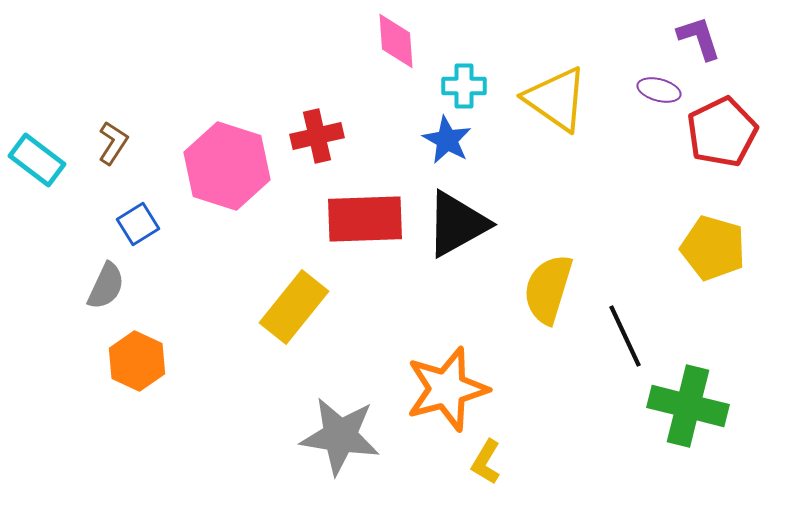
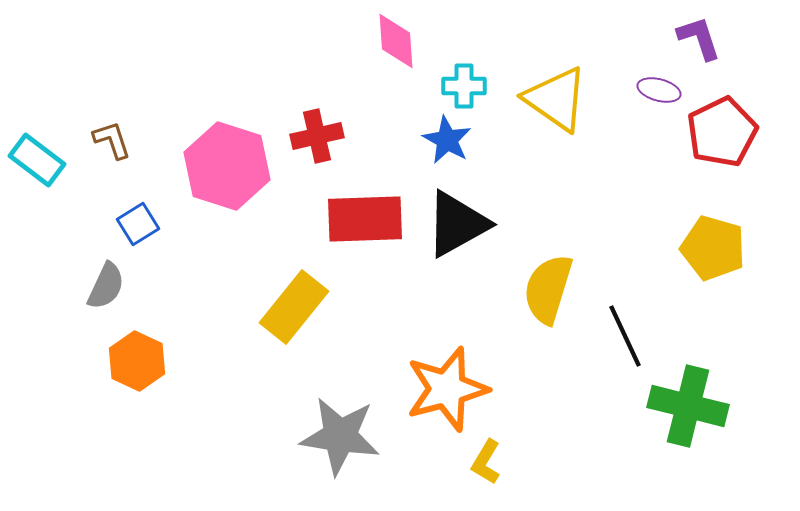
brown L-shape: moved 1 px left, 3 px up; rotated 51 degrees counterclockwise
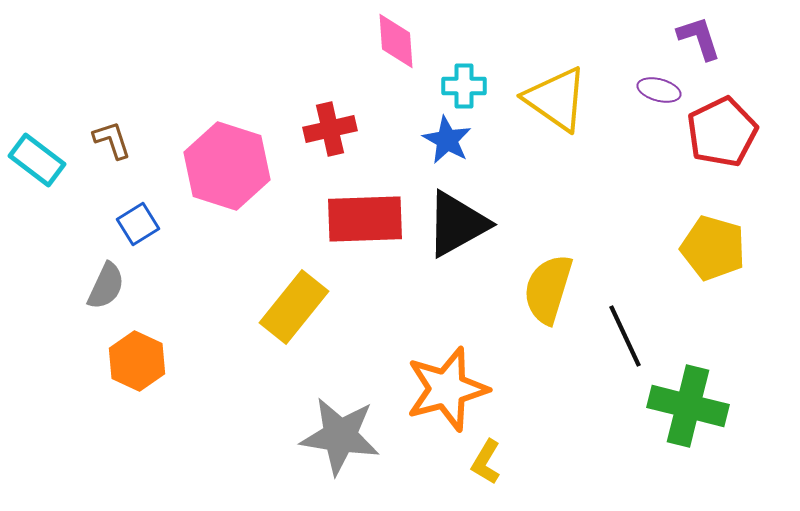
red cross: moved 13 px right, 7 px up
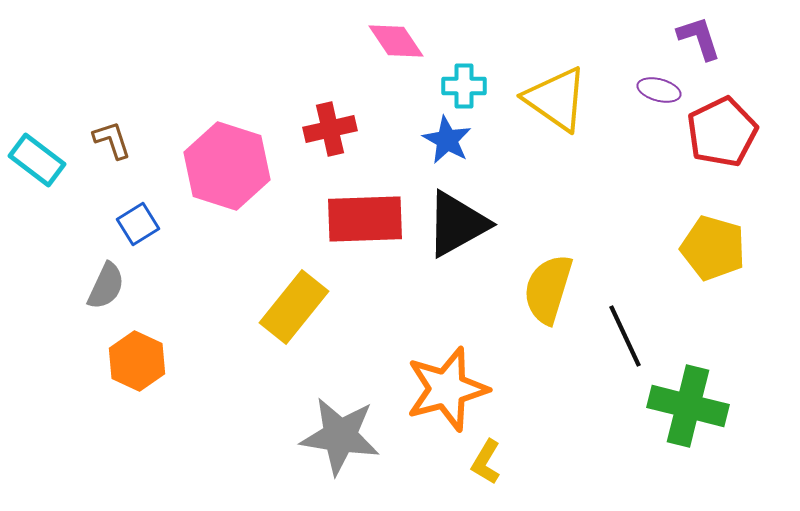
pink diamond: rotated 30 degrees counterclockwise
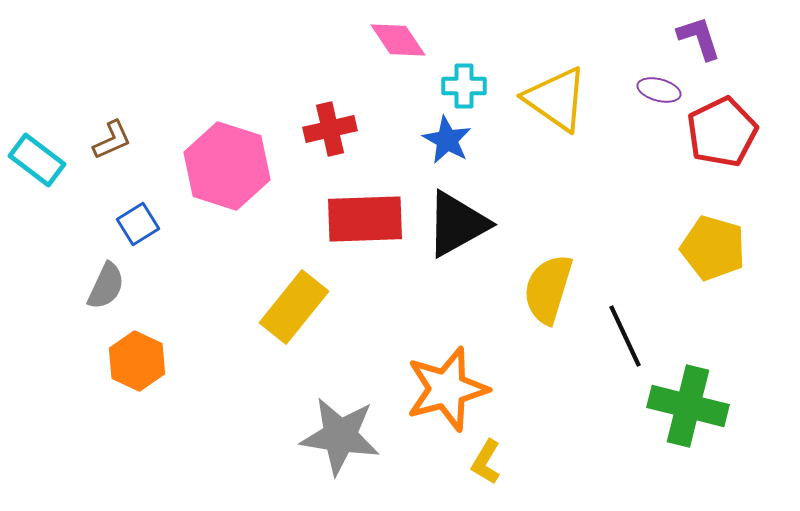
pink diamond: moved 2 px right, 1 px up
brown L-shape: rotated 84 degrees clockwise
